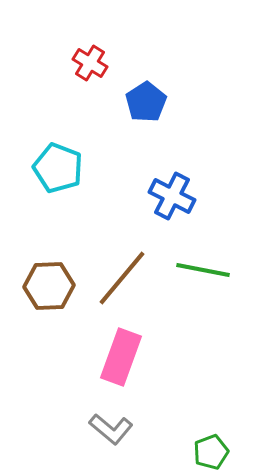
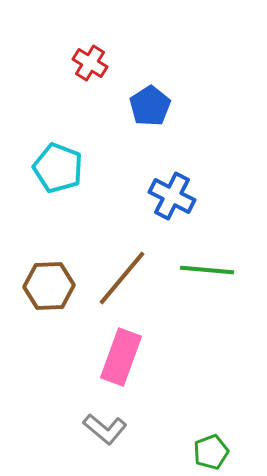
blue pentagon: moved 4 px right, 4 px down
green line: moved 4 px right; rotated 6 degrees counterclockwise
gray L-shape: moved 6 px left
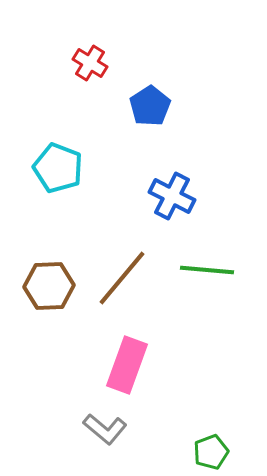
pink rectangle: moved 6 px right, 8 px down
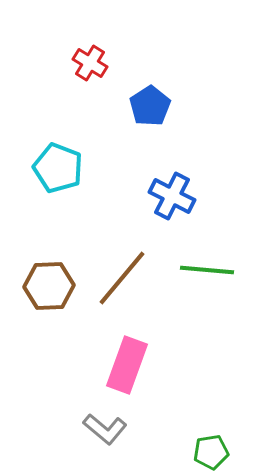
green pentagon: rotated 12 degrees clockwise
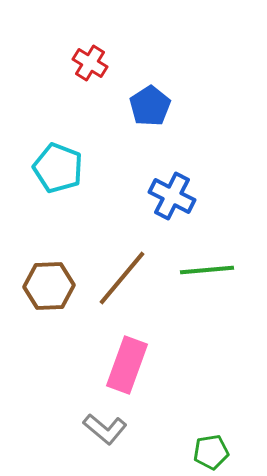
green line: rotated 10 degrees counterclockwise
